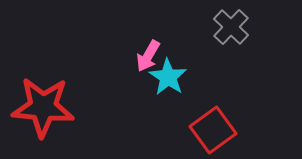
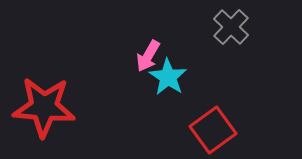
red star: moved 1 px right
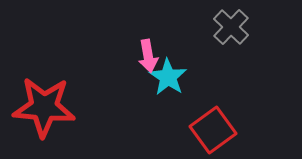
pink arrow: rotated 40 degrees counterclockwise
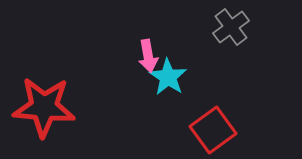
gray cross: rotated 9 degrees clockwise
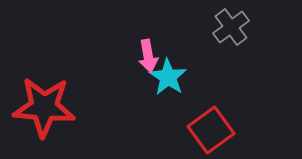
red square: moved 2 px left
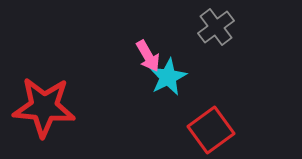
gray cross: moved 15 px left
pink arrow: rotated 20 degrees counterclockwise
cyan star: rotated 12 degrees clockwise
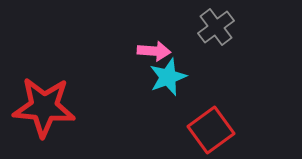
pink arrow: moved 6 px right, 5 px up; rotated 56 degrees counterclockwise
cyan star: rotated 6 degrees clockwise
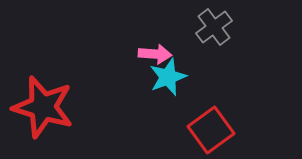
gray cross: moved 2 px left
pink arrow: moved 1 px right, 3 px down
red star: moved 1 px left; rotated 12 degrees clockwise
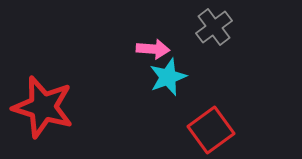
pink arrow: moved 2 px left, 5 px up
